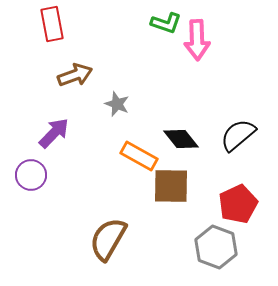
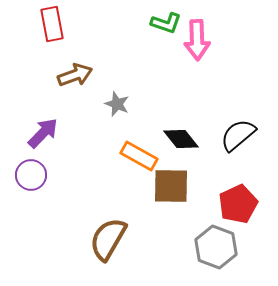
purple arrow: moved 11 px left
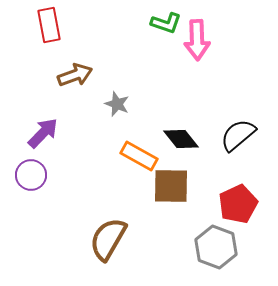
red rectangle: moved 3 px left, 1 px down
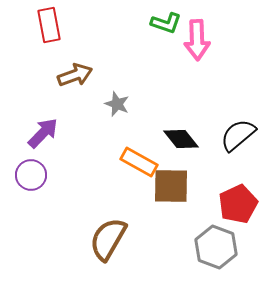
orange rectangle: moved 6 px down
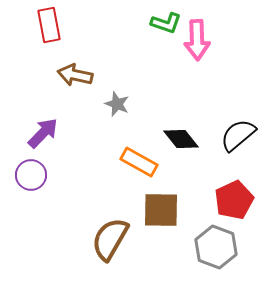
brown arrow: rotated 148 degrees counterclockwise
brown square: moved 10 px left, 24 px down
red pentagon: moved 4 px left, 4 px up
brown semicircle: moved 2 px right
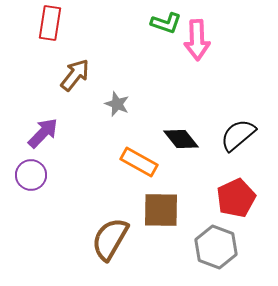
red rectangle: moved 1 px right, 2 px up; rotated 20 degrees clockwise
brown arrow: rotated 116 degrees clockwise
red pentagon: moved 2 px right, 2 px up
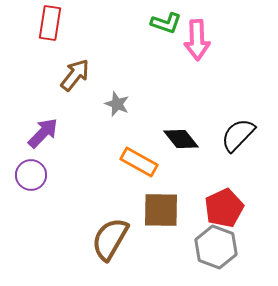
black semicircle: rotated 6 degrees counterclockwise
red pentagon: moved 12 px left, 10 px down
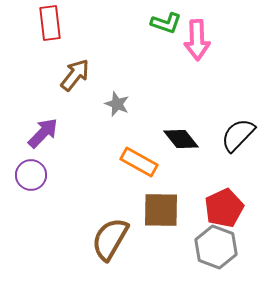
red rectangle: rotated 16 degrees counterclockwise
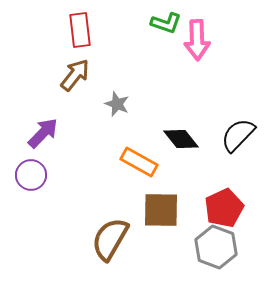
red rectangle: moved 30 px right, 7 px down
